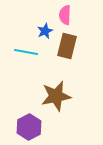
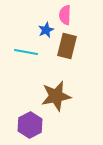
blue star: moved 1 px right, 1 px up
purple hexagon: moved 1 px right, 2 px up
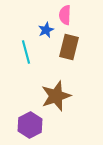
brown rectangle: moved 2 px right, 1 px down
cyan line: rotated 65 degrees clockwise
brown star: rotated 8 degrees counterclockwise
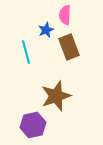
brown rectangle: rotated 35 degrees counterclockwise
purple hexagon: moved 3 px right; rotated 15 degrees clockwise
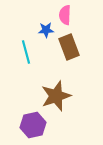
blue star: rotated 21 degrees clockwise
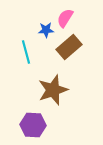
pink semicircle: moved 3 px down; rotated 30 degrees clockwise
brown rectangle: rotated 70 degrees clockwise
brown star: moved 3 px left, 6 px up
purple hexagon: rotated 15 degrees clockwise
